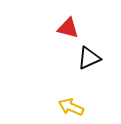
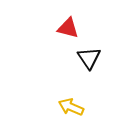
black triangle: rotated 40 degrees counterclockwise
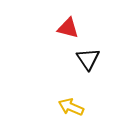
black triangle: moved 1 px left, 1 px down
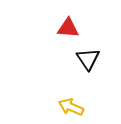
red triangle: rotated 10 degrees counterclockwise
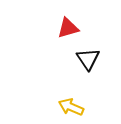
red triangle: rotated 20 degrees counterclockwise
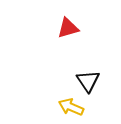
black triangle: moved 22 px down
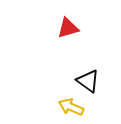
black triangle: rotated 20 degrees counterclockwise
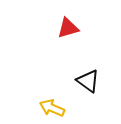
yellow arrow: moved 19 px left, 1 px down
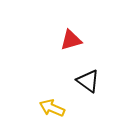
red triangle: moved 3 px right, 12 px down
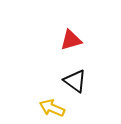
black triangle: moved 13 px left
